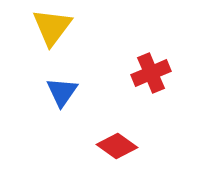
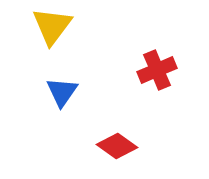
yellow triangle: moved 1 px up
red cross: moved 6 px right, 3 px up
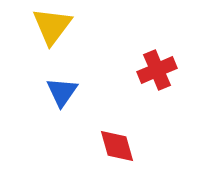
red diamond: rotated 39 degrees clockwise
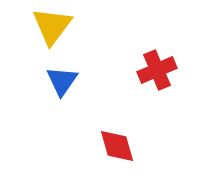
blue triangle: moved 11 px up
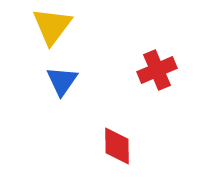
red diamond: rotated 15 degrees clockwise
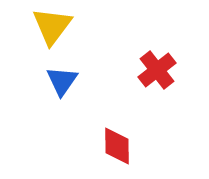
red cross: rotated 15 degrees counterclockwise
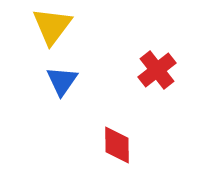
red diamond: moved 1 px up
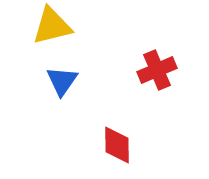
yellow triangle: rotated 39 degrees clockwise
red cross: rotated 15 degrees clockwise
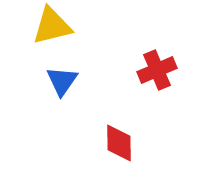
red diamond: moved 2 px right, 2 px up
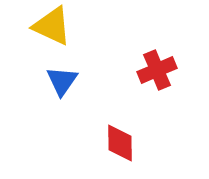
yellow triangle: rotated 39 degrees clockwise
red diamond: moved 1 px right
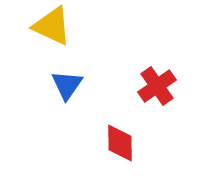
red cross: moved 16 px down; rotated 12 degrees counterclockwise
blue triangle: moved 5 px right, 4 px down
